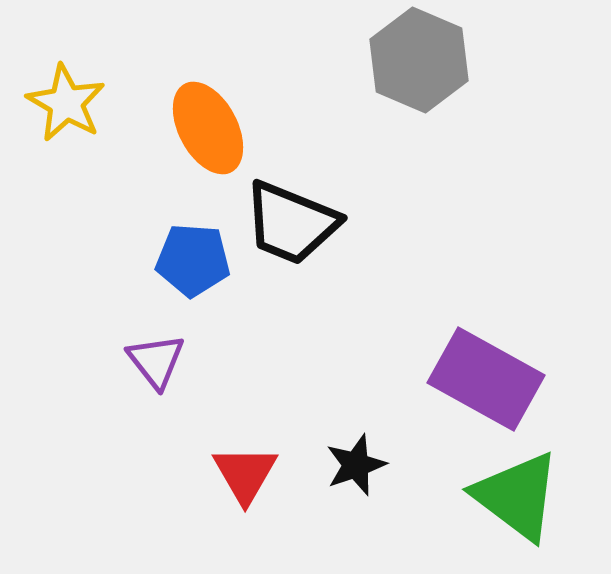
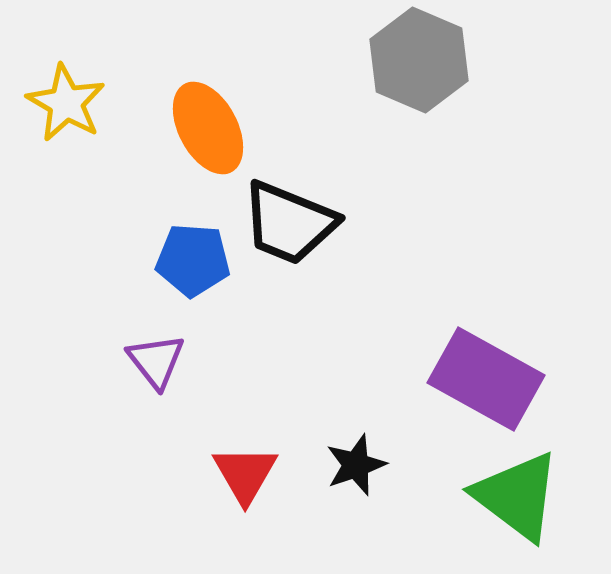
black trapezoid: moved 2 px left
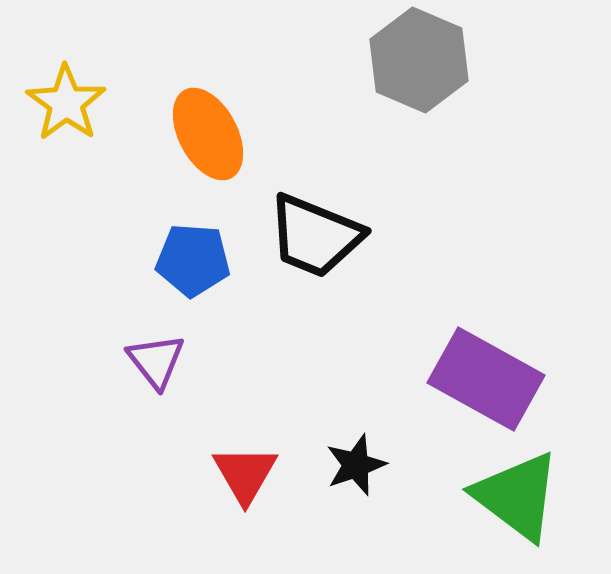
yellow star: rotated 6 degrees clockwise
orange ellipse: moved 6 px down
black trapezoid: moved 26 px right, 13 px down
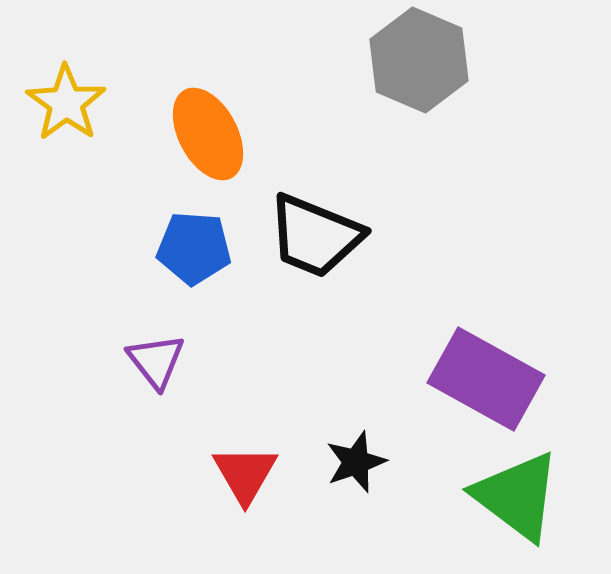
blue pentagon: moved 1 px right, 12 px up
black star: moved 3 px up
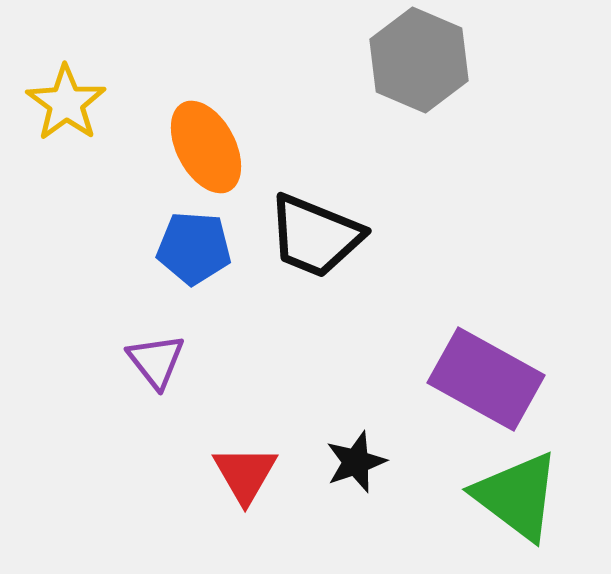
orange ellipse: moved 2 px left, 13 px down
